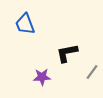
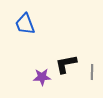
black L-shape: moved 1 px left, 11 px down
gray line: rotated 35 degrees counterclockwise
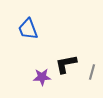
blue trapezoid: moved 3 px right, 5 px down
gray line: rotated 14 degrees clockwise
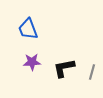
black L-shape: moved 2 px left, 4 px down
purple star: moved 10 px left, 15 px up
